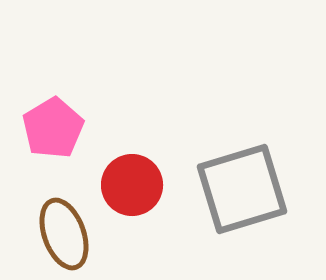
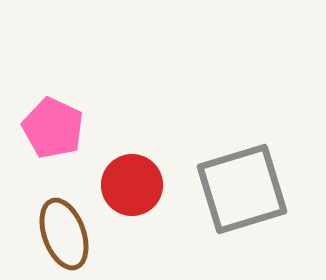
pink pentagon: rotated 16 degrees counterclockwise
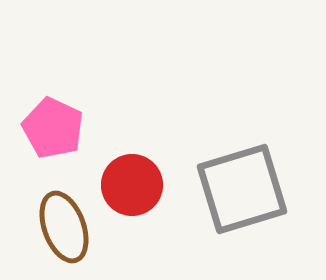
brown ellipse: moved 7 px up
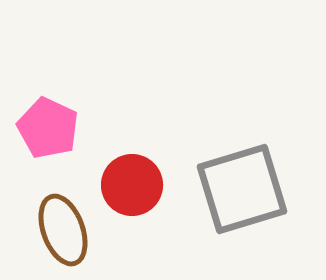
pink pentagon: moved 5 px left
brown ellipse: moved 1 px left, 3 px down
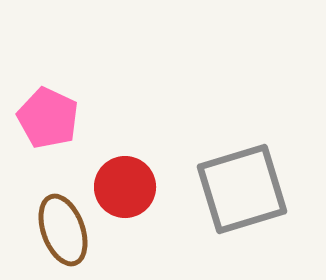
pink pentagon: moved 10 px up
red circle: moved 7 px left, 2 px down
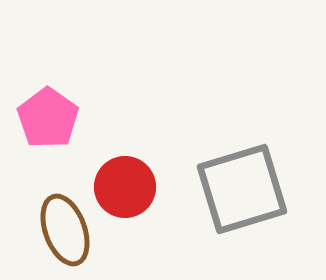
pink pentagon: rotated 10 degrees clockwise
brown ellipse: moved 2 px right
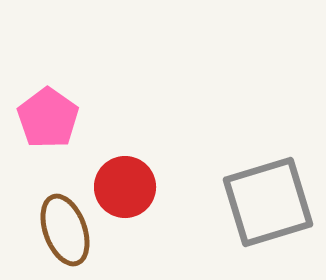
gray square: moved 26 px right, 13 px down
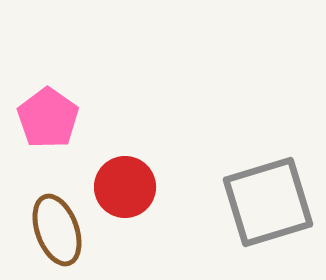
brown ellipse: moved 8 px left
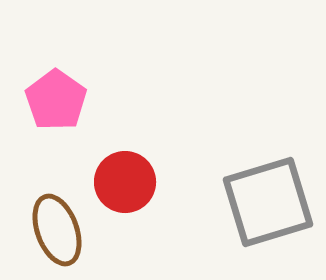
pink pentagon: moved 8 px right, 18 px up
red circle: moved 5 px up
